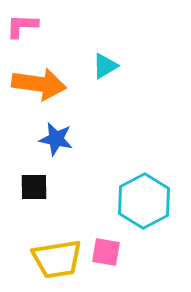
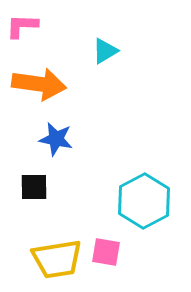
cyan triangle: moved 15 px up
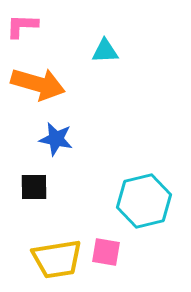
cyan triangle: rotated 28 degrees clockwise
orange arrow: moved 1 px left; rotated 8 degrees clockwise
cyan hexagon: rotated 14 degrees clockwise
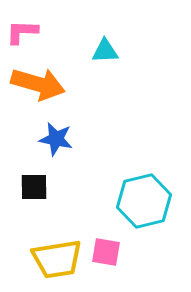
pink L-shape: moved 6 px down
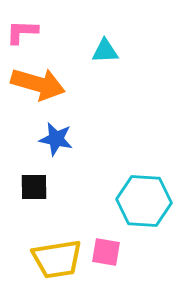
cyan hexagon: rotated 18 degrees clockwise
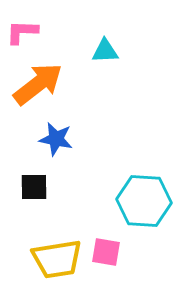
orange arrow: rotated 54 degrees counterclockwise
